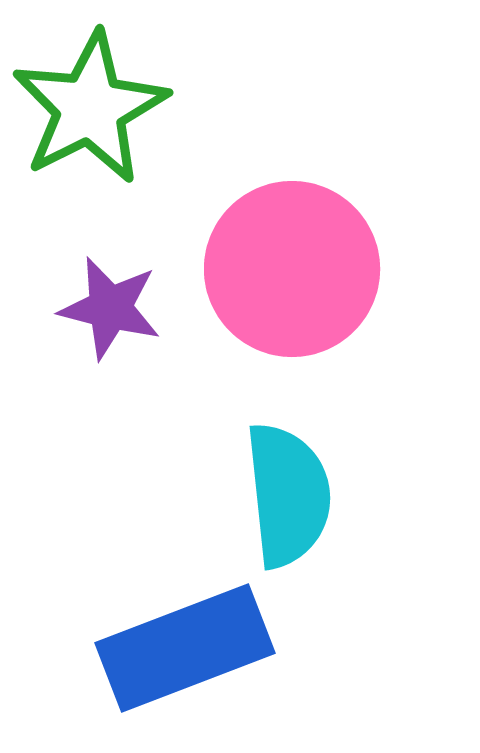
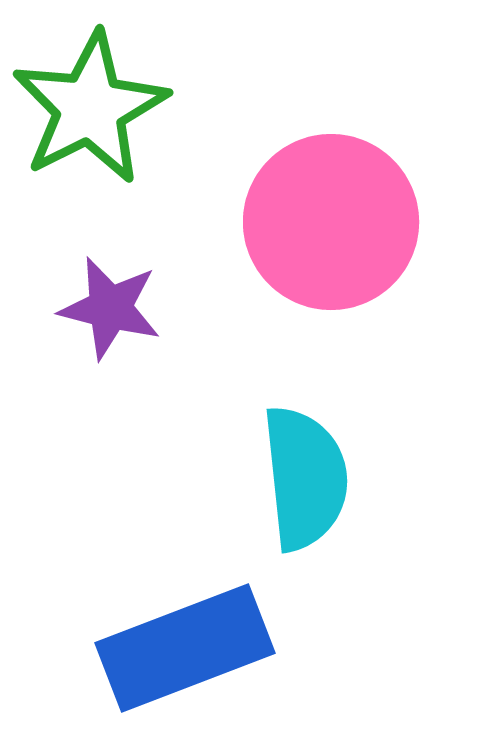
pink circle: moved 39 px right, 47 px up
cyan semicircle: moved 17 px right, 17 px up
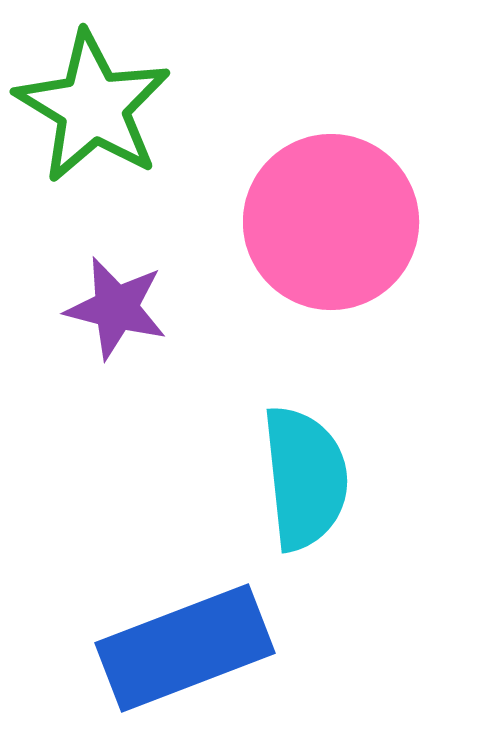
green star: moved 3 px right, 1 px up; rotated 14 degrees counterclockwise
purple star: moved 6 px right
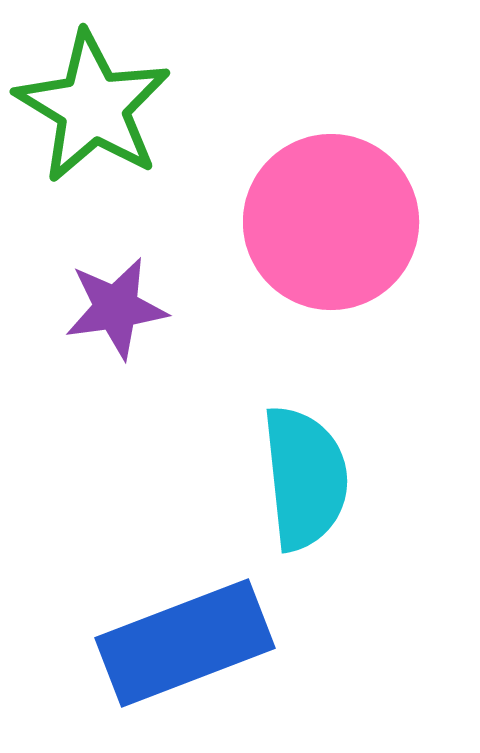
purple star: rotated 22 degrees counterclockwise
blue rectangle: moved 5 px up
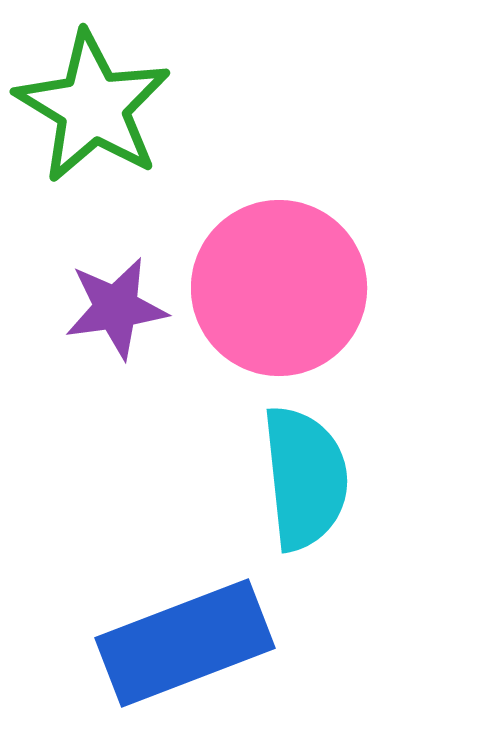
pink circle: moved 52 px left, 66 px down
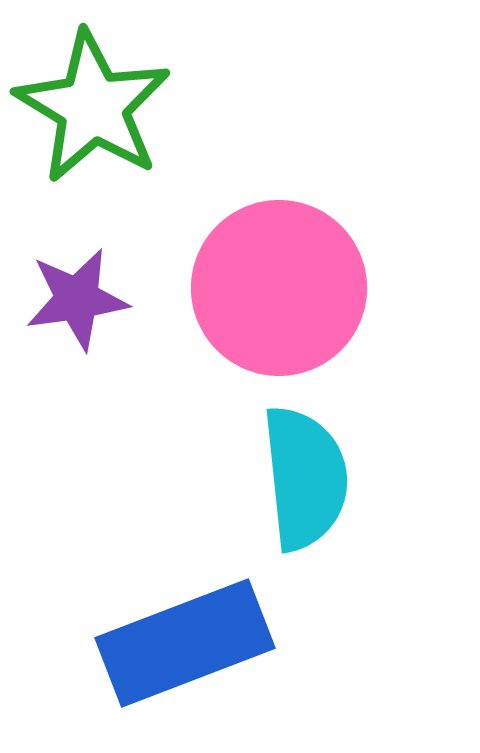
purple star: moved 39 px left, 9 px up
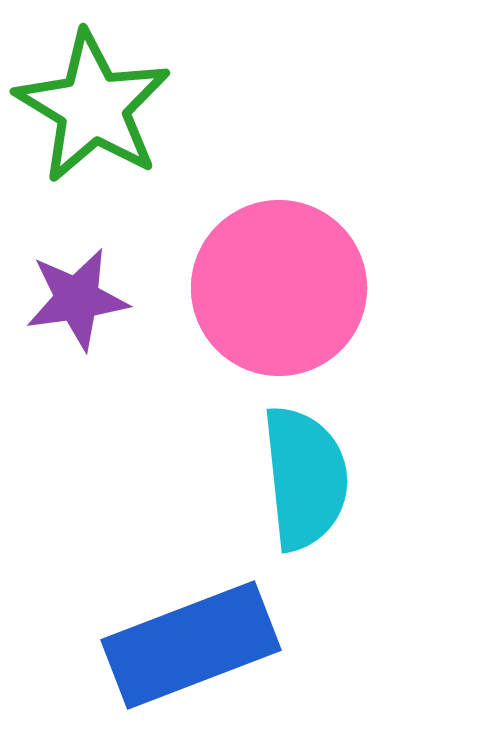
blue rectangle: moved 6 px right, 2 px down
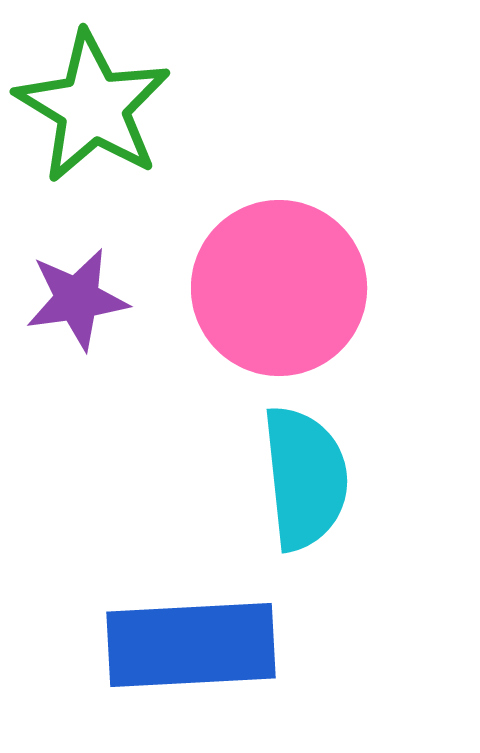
blue rectangle: rotated 18 degrees clockwise
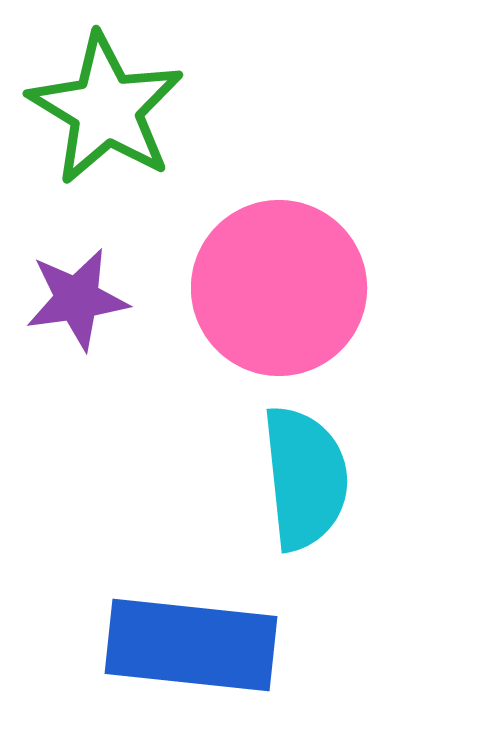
green star: moved 13 px right, 2 px down
blue rectangle: rotated 9 degrees clockwise
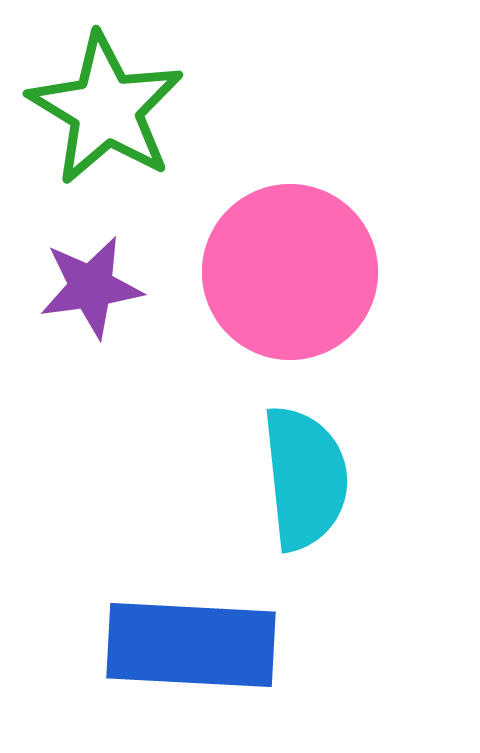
pink circle: moved 11 px right, 16 px up
purple star: moved 14 px right, 12 px up
blue rectangle: rotated 3 degrees counterclockwise
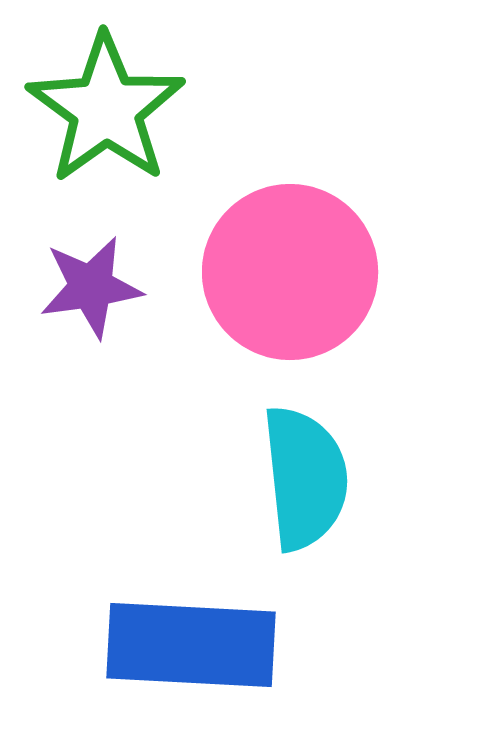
green star: rotated 5 degrees clockwise
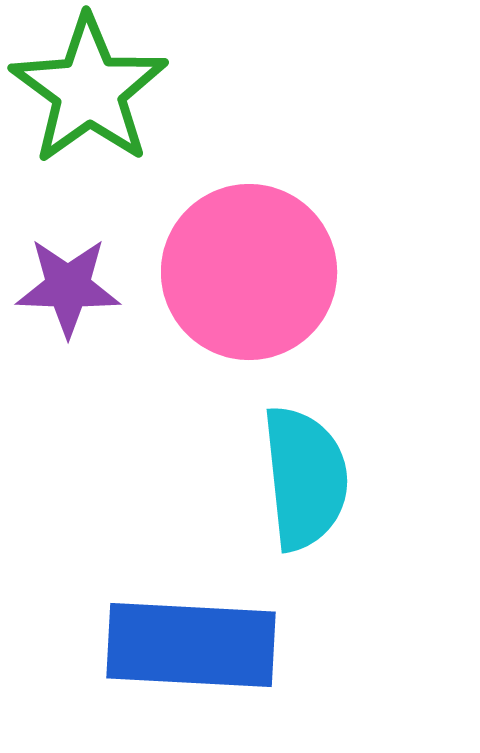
green star: moved 17 px left, 19 px up
pink circle: moved 41 px left
purple star: moved 23 px left; rotated 10 degrees clockwise
